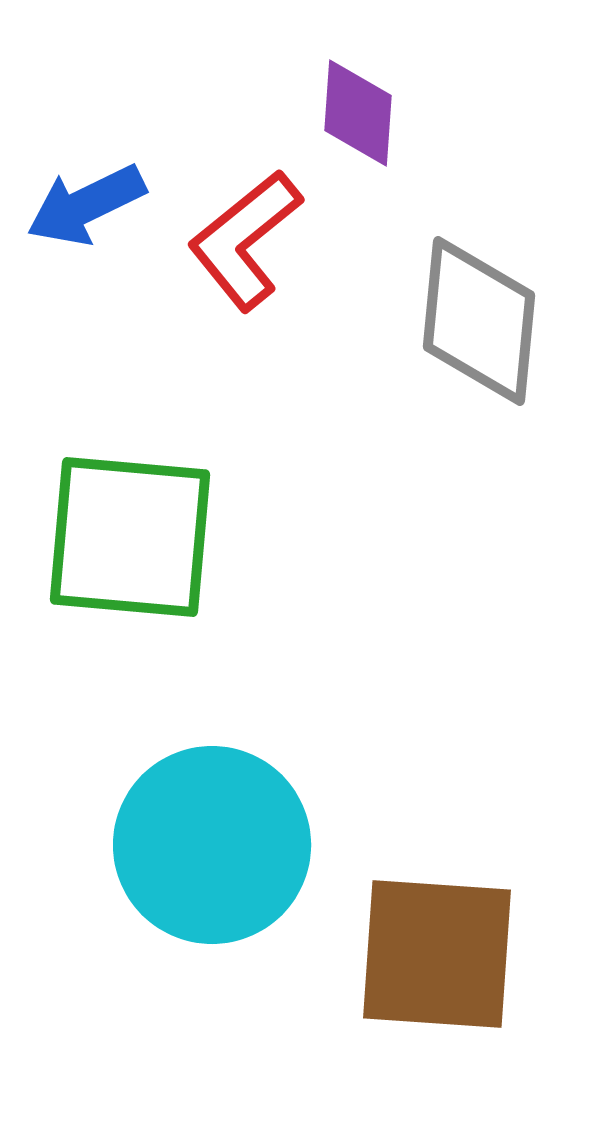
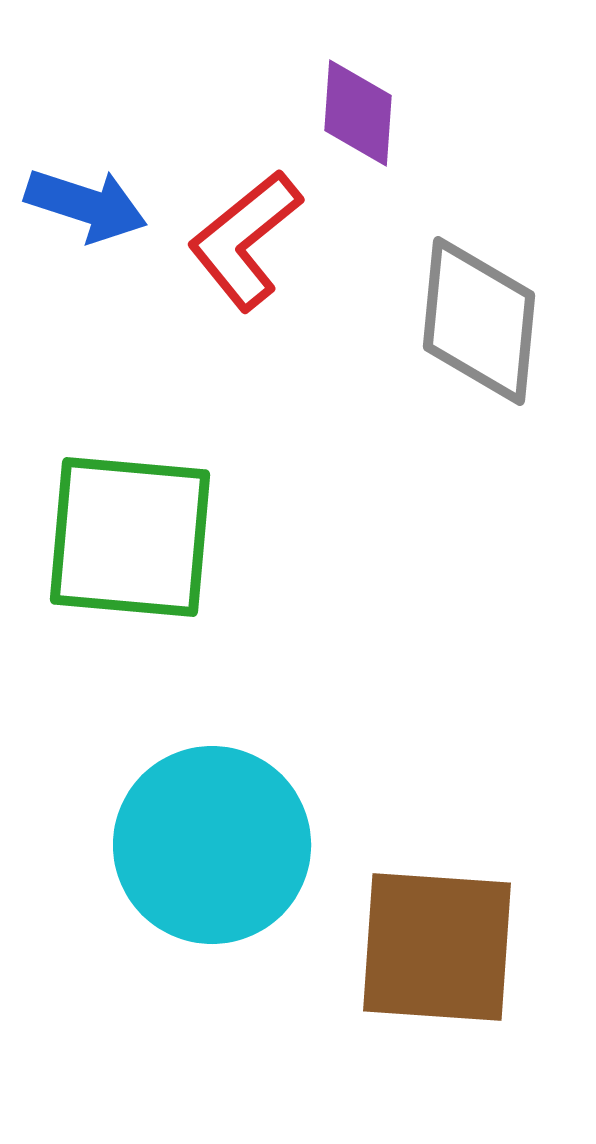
blue arrow: rotated 136 degrees counterclockwise
brown square: moved 7 px up
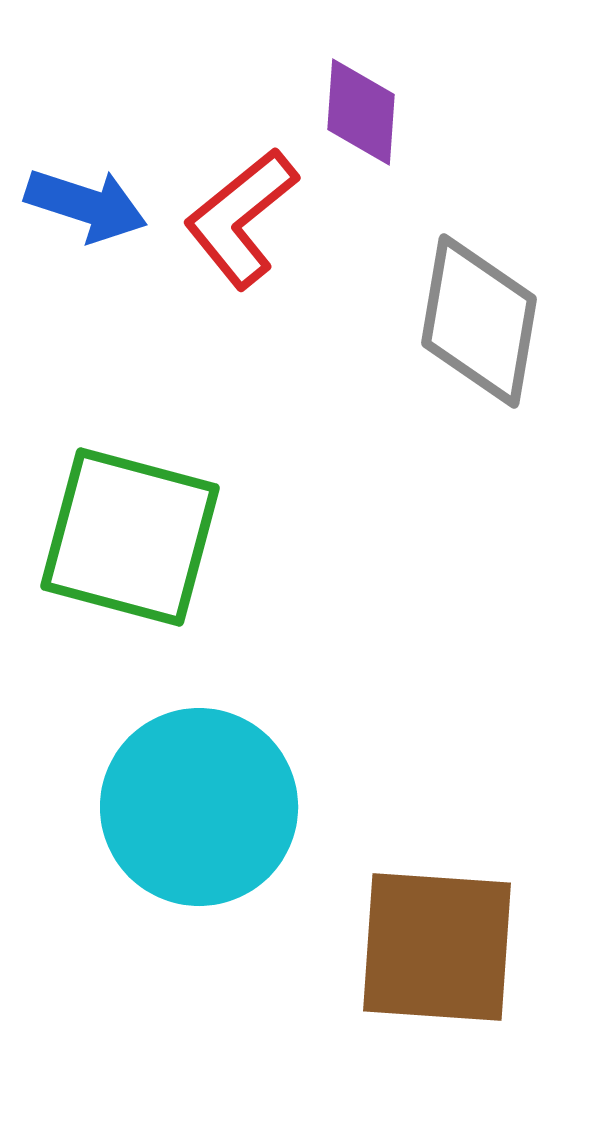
purple diamond: moved 3 px right, 1 px up
red L-shape: moved 4 px left, 22 px up
gray diamond: rotated 4 degrees clockwise
green square: rotated 10 degrees clockwise
cyan circle: moved 13 px left, 38 px up
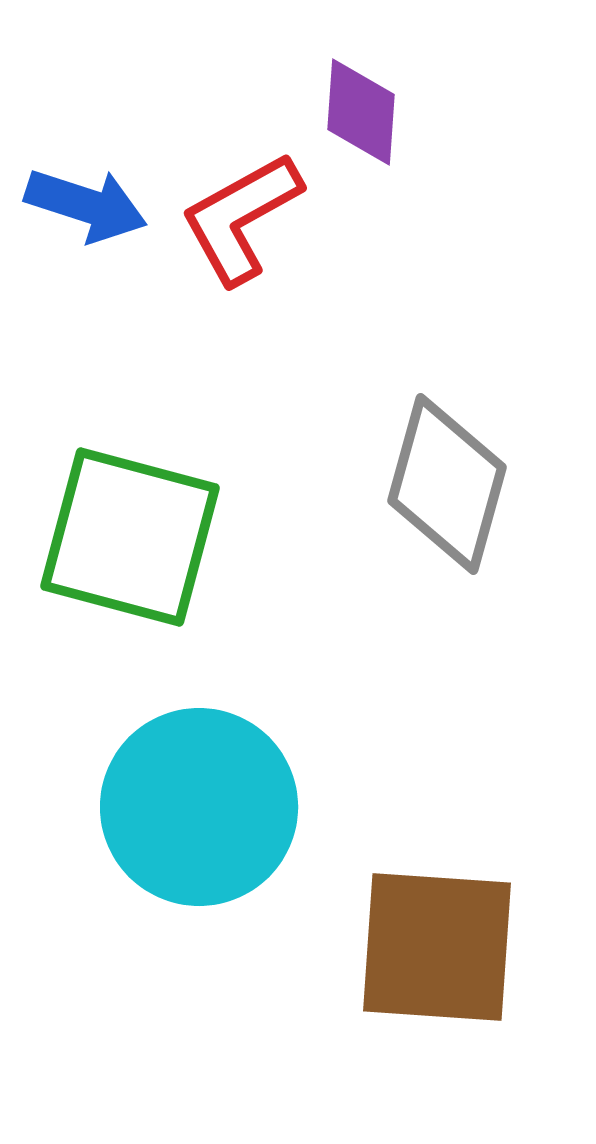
red L-shape: rotated 10 degrees clockwise
gray diamond: moved 32 px left, 163 px down; rotated 6 degrees clockwise
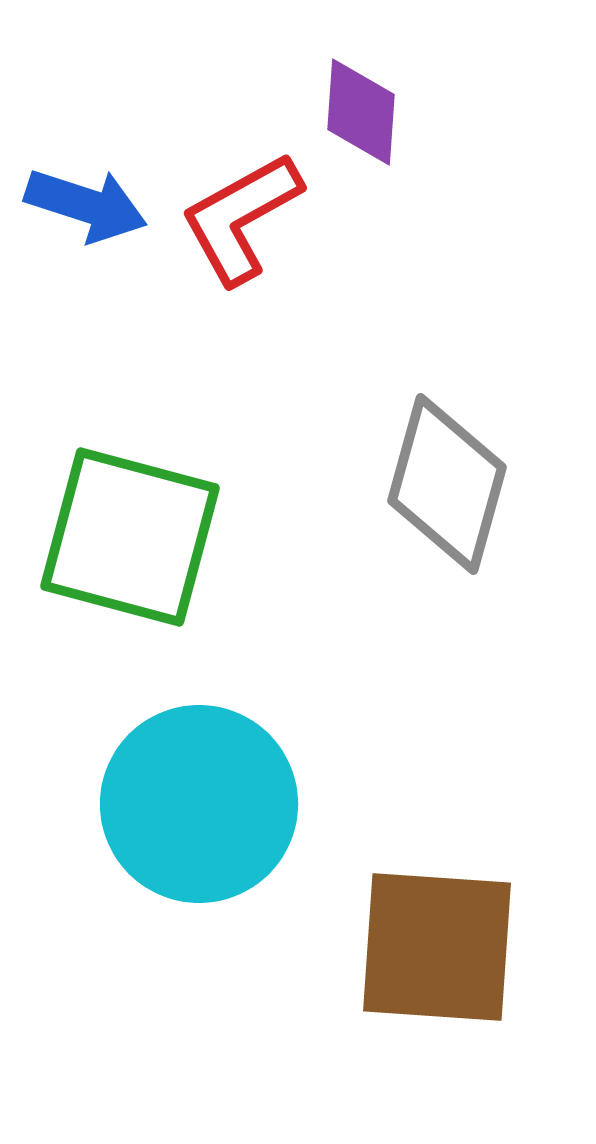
cyan circle: moved 3 px up
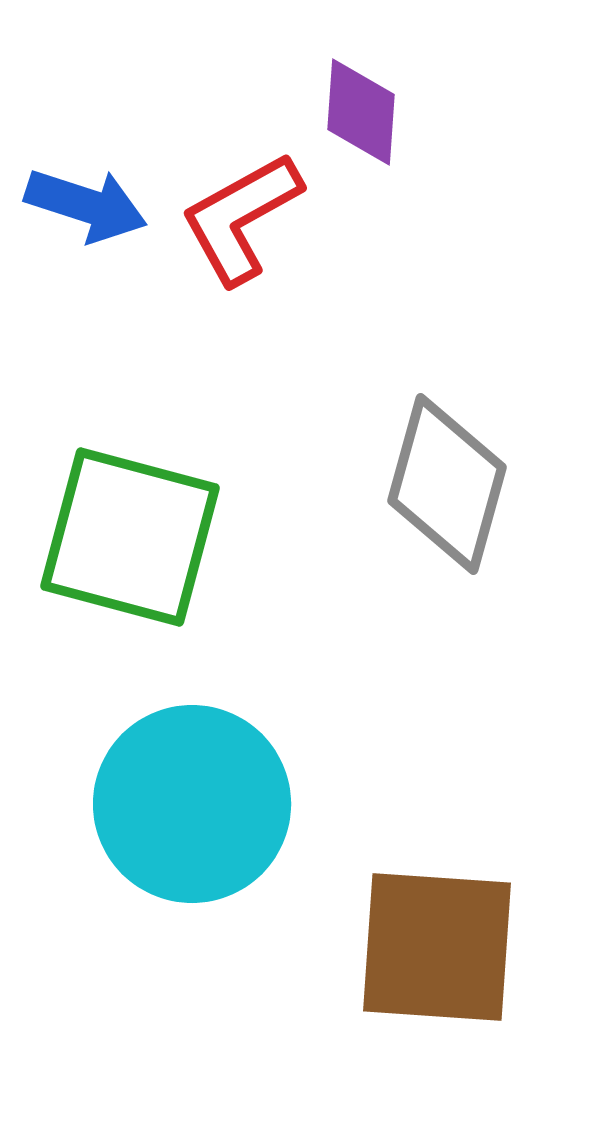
cyan circle: moved 7 px left
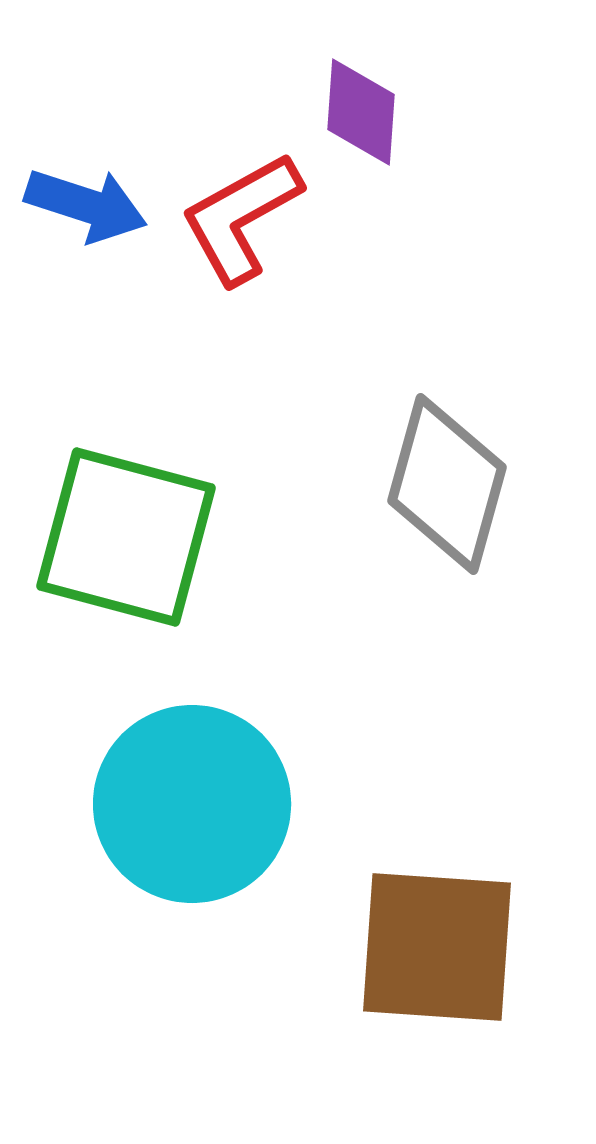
green square: moved 4 px left
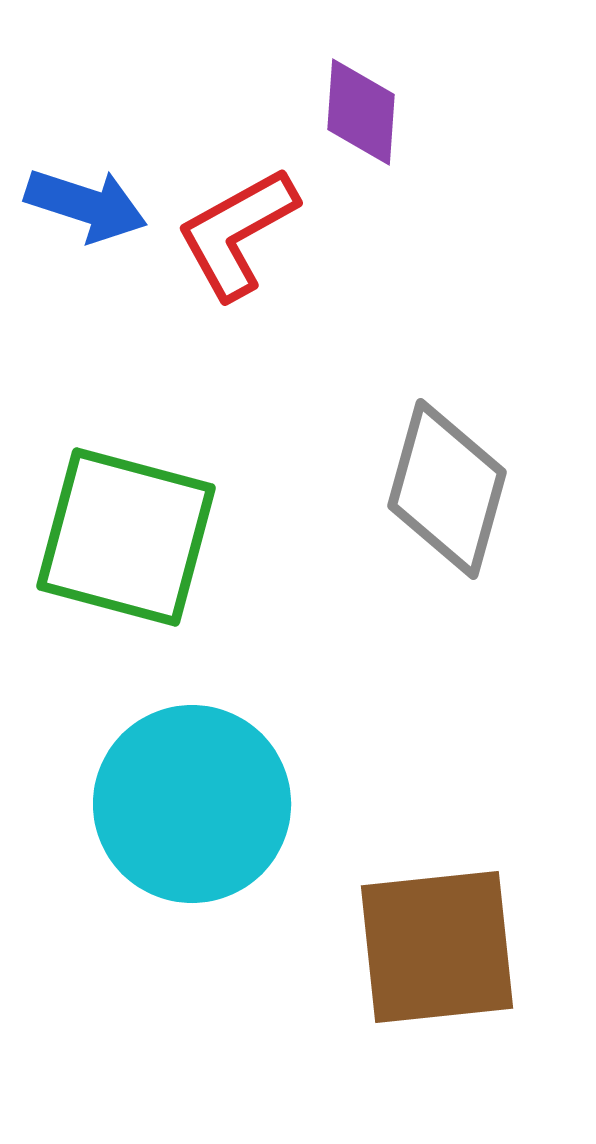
red L-shape: moved 4 px left, 15 px down
gray diamond: moved 5 px down
brown square: rotated 10 degrees counterclockwise
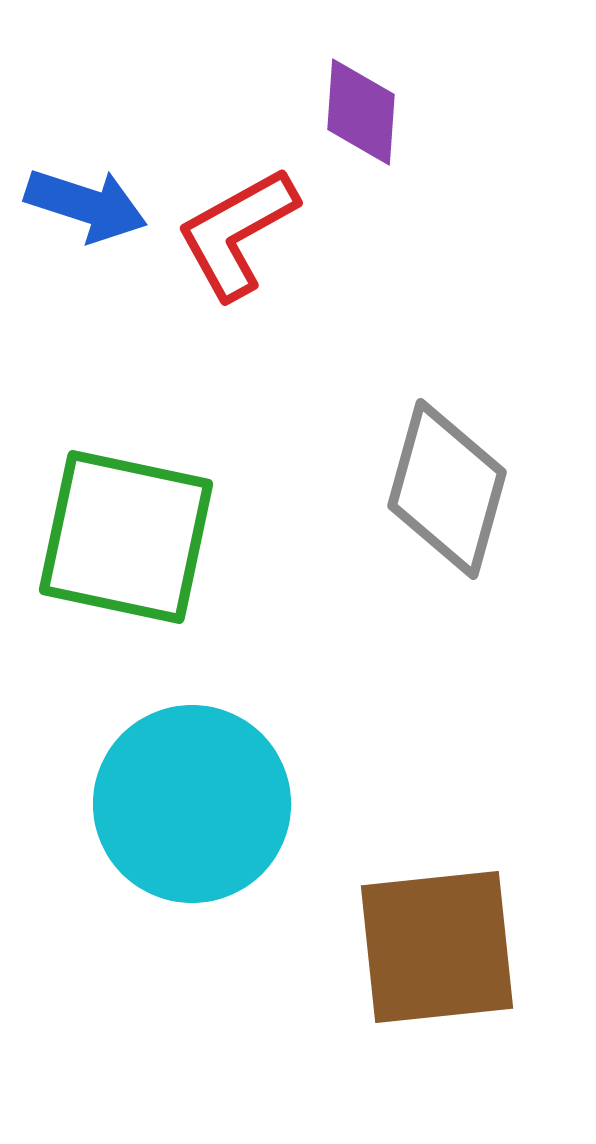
green square: rotated 3 degrees counterclockwise
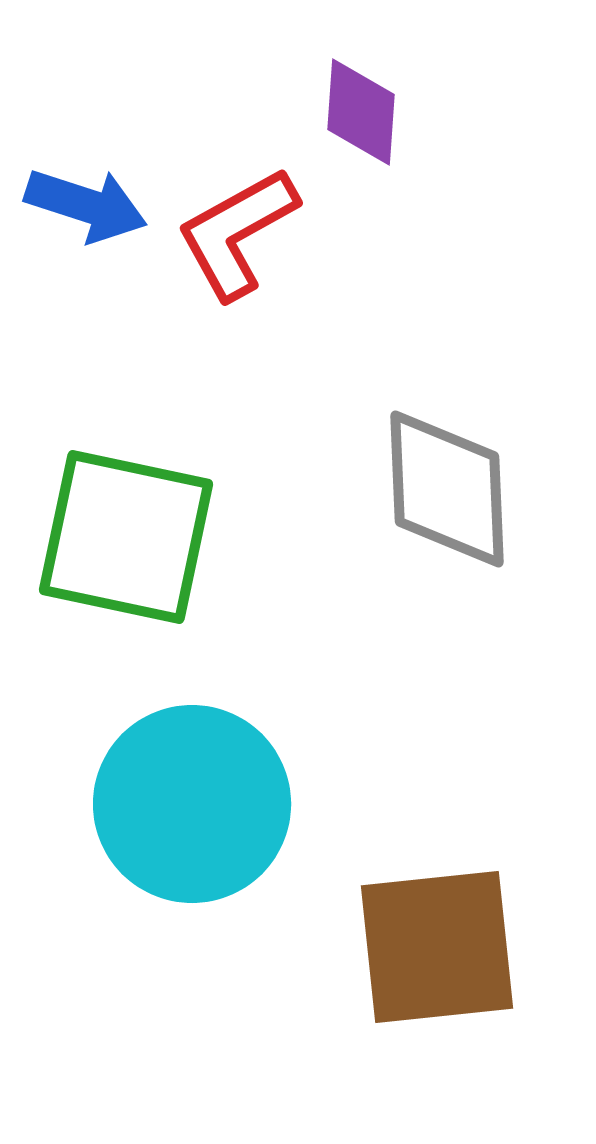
gray diamond: rotated 18 degrees counterclockwise
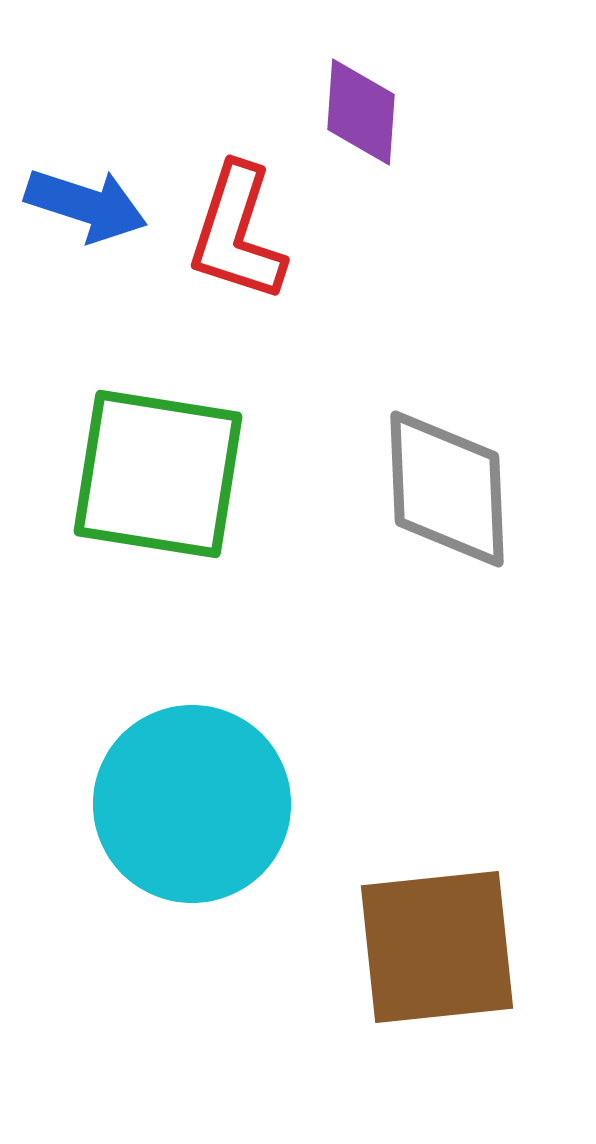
red L-shape: rotated 43 degrees counterclockwise
green square: moved 32 px right, 63 px up; rotated 3 degrees counterclockwise
